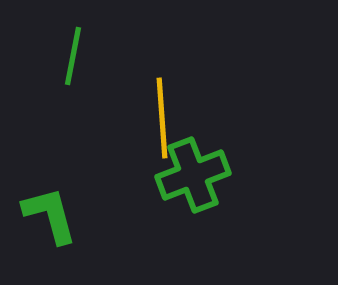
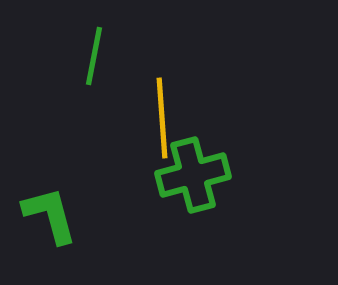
green line: moved 21 px right
green cross: rotated 6 degrees clockwise
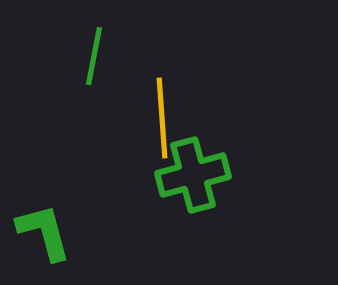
green L-shape: moved 6 px left, 17 px down
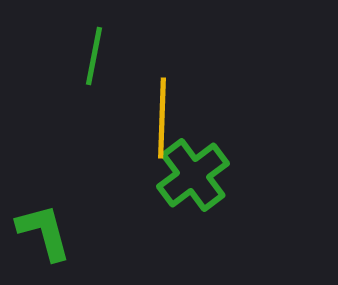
yellow line: rotated 6 degrees clockwise
green cross: rotated 22 degrees counterclockwise
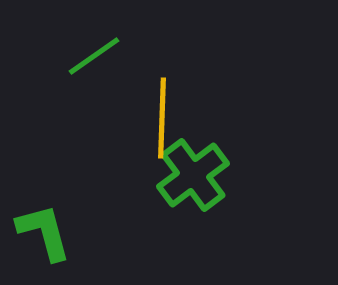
green line: rotated 44 degrees clockwise
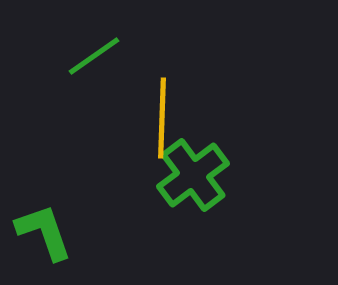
green L-shape: rotated 4 degrees counterclockwise
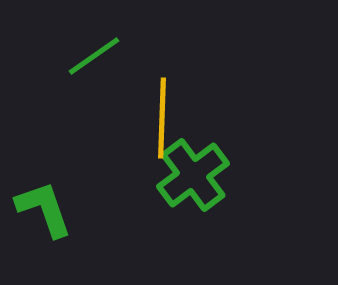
green L-shape: moved 23 px up
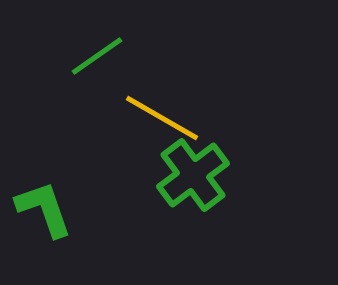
green line: moved 3 px right
yellow line: rotated 62 degrees counterclockwise
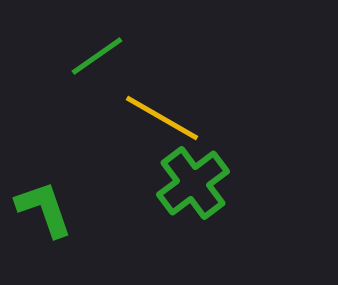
green cross: moved 8 px down
